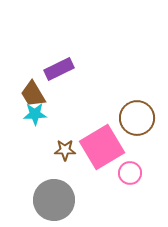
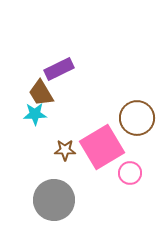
brown trapezoid: moved 8 px right, 1 px up
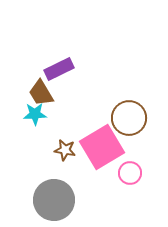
brown circle: moved 8 px left
brown star: rotated 10 degrees clockwise
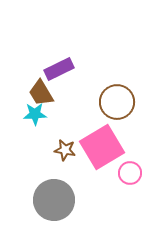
brown circle: moved 12 px left, 16 px up
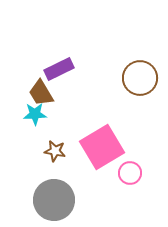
brown circle: moved 23 px right, 24 px up
brown star: moved 10 px left, 1 px down
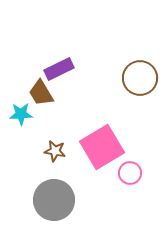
cyan star: moved 14 px left
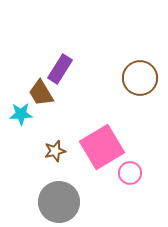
purple rectangle: moved 1 px right; rotated 32 degrees counterclockwise
brown star: rotated 25 degrees counterclockwise
gray circle: moved 5 px right, 2 px down
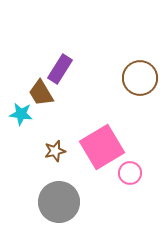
cyan star: rotated 10 degrees clockwise
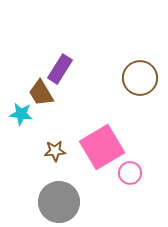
brown star: rotated 10 degrees clockwise
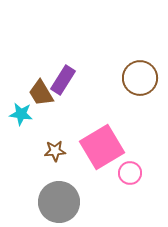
purple rectangle: moved 3 px right, 11 px down
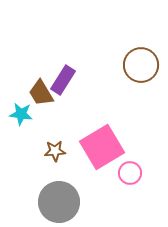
brown circle: moved 1 px right, 13 px up
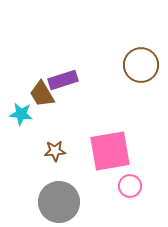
purple rectangle: rotated 40 degrees clockwise
brown trapezoid: moved 1 px right, 1 px down
pink square: moved 8 px right, 4 px down; rotated 21 degrees clockwise
pink circle: moved 13 px down
